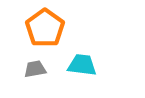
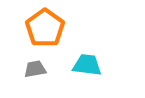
cyan trapezoid: moved 5 px right
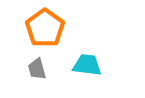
gray trapezoid: moved 2 px right; rotated 95 degrees counterclockwise
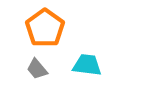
gray trapezoid: rotated 25 degrees counterclockwise
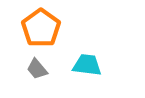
orange pentagon: moved 4 px left
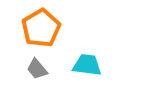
orange pentagon: rotated 6 degrees clockwise
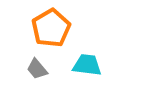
orange pentagon: moved 10 px right
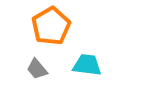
orange pentagon: moved 2 px up
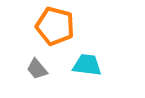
orange pentagon: moved 4 px right; rotated 27 degrees counterclockwise
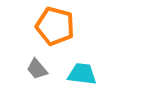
cyan trapezoid: moved 5 px left, 9 px down
